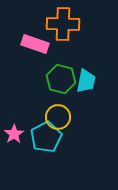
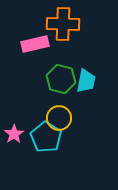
pink rectangle: rotated 32 degrees counterclockwise
yellow circle: moved 1 px right, 1 px down
cyan pentagon: rotated 12 degrees counterclockwise
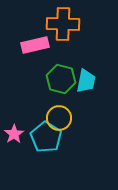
pink rectangle: moved 1 px down
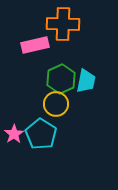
green hexagon: rotated 20 degrees clockwise
yellow circle: moved 3 px left, 14 px up
cyan pentagon: moved 5 px left, 3 px up
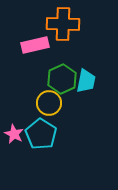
green hexagon: moved 1 px right
yellow circle: moved 7 px left, 1 px up
pink star: rotated 12 degrees counterclockwise
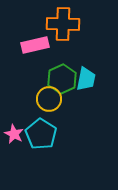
cyan trapezoid: moved 2 px up
yellow circle: moved 4 px up
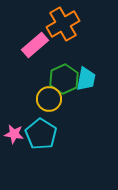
orange cross: rotated 32 degrees counterclockwise
pink rectangle: rotated 28 degrees counterclockwise
green hexagon: moved 2 px right
pink star: rotated 18 degrees counterclockwise
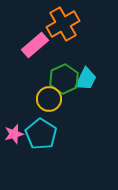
cyan trapezoid: rotated 15 degrees clockwise
pink star: rotated 24 degrees counterclockwise
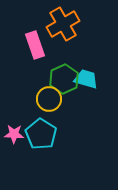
pink rectangle: rotated 68 degrees counterclockwise
cyan trapezoid: rotated 100 degrees counterclockwise
pink star: rotated 18 degrees clockwise
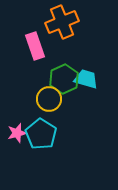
orange cross: moved 1 px left, 2 px up; rotated 8 degrees clockwise
pink rectangle: moved 1 px down
pink star: moved 3 px right, 1 px up; rotated 18 degrees counterclockwise
